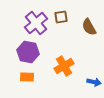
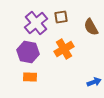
brown semicircle: moved 2 px right
orange cross: moved 17 px up
orange rectangle: moved 3 px right
blue arrow: rotated 32 degrees counterclockwise
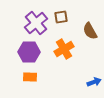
brown semicircle: moved 1 px left, 4 px down
purple hexagon: moved 1 px right; rotated 10 degrees counterclockwise
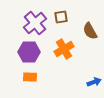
purple cross: moved 1 px left
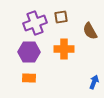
purple cross: rotated 20 degrees clockwise
orange cross: rotated 30 degrees clockwise
orange rectangle: moved 1 px left, 1 px down
blue arrow: rotated 48 degrees counterclockwise
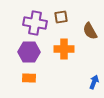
purple cross: rotated 30 degrees clockwise
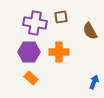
orange cross: moved 5 px left, 3 px down
orange rectangle: moved 2 px right; rotated 40 degrees clockwise
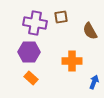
orange cross: moved 13 px right, 9 px down
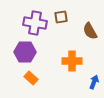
purple hexagon: moved 4 px left
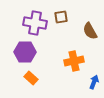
orange cross: moved 2 px right; rotated 12 degrees counterclockwise
